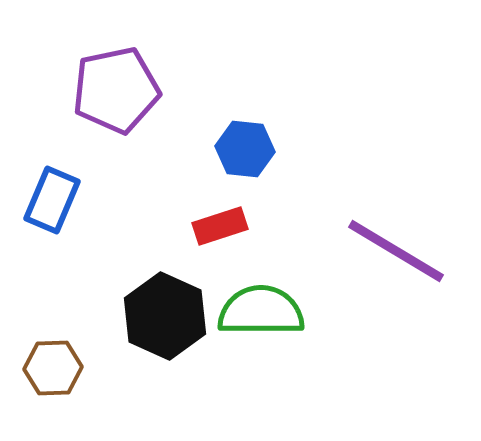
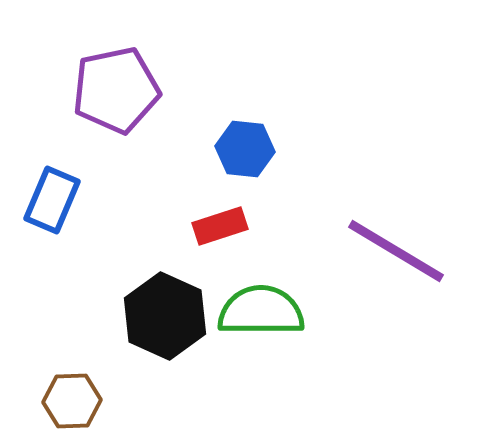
brown hexagon: moved 19 px right, 33 px down
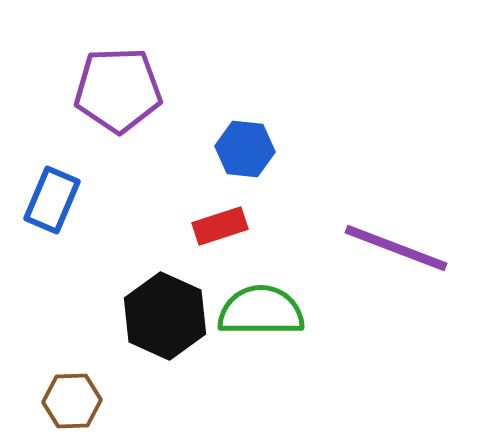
purple pentagon: moved 2 px right; rotated 10 degrees clockwise
purple line: moved 3 px up; rotated 10 degrees counterclockwise
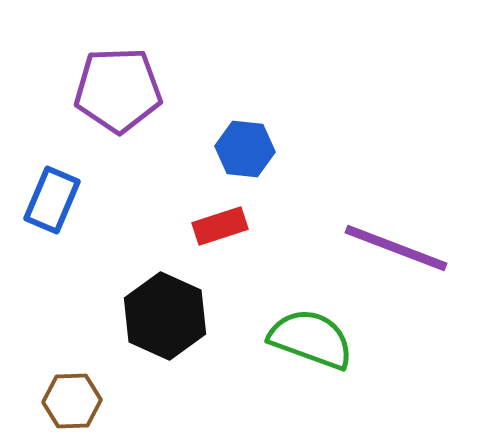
green semicircle: moved 50 px right, 28 px down; rotated 20 degrees clockwise
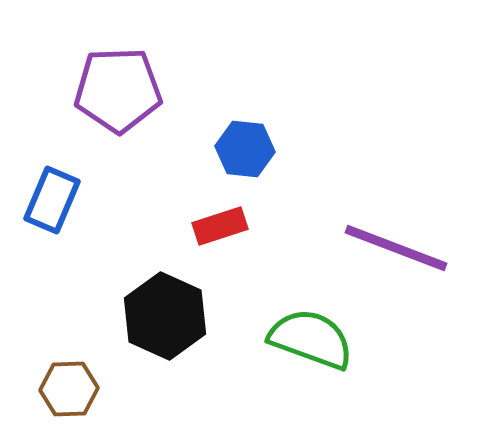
brown hexagon: moved 3 px left, 12 px up
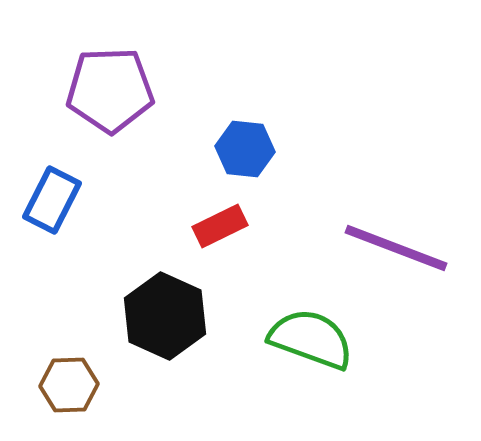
purple pentagon: moved 8 px left
blue rectangle: rotated 4 degrees clockwise
red rectangle: rotated 8 degrees counterclockwise
brown hexagon: moved 4 px up
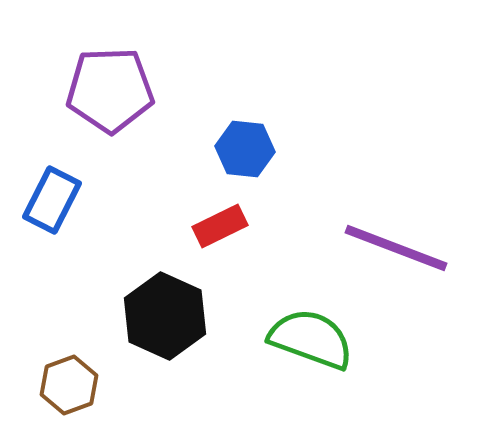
brown hexagon: rotated 18 degrees counterclockwise
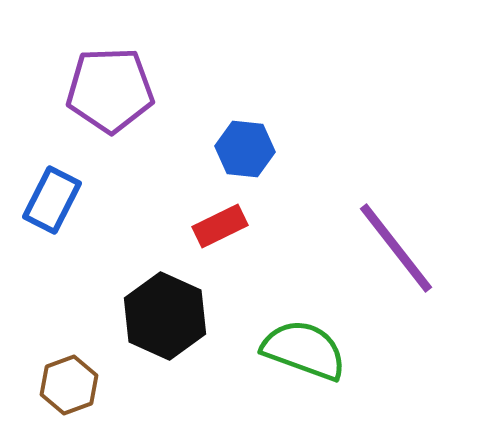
purple line: rotated 31 degrees clockwise
green semicircle: moved 7 px left, 11 px down
